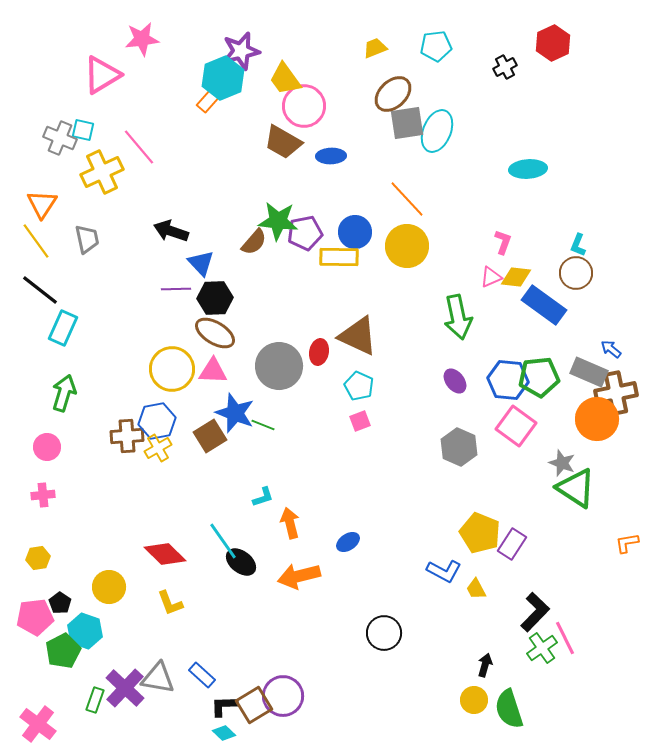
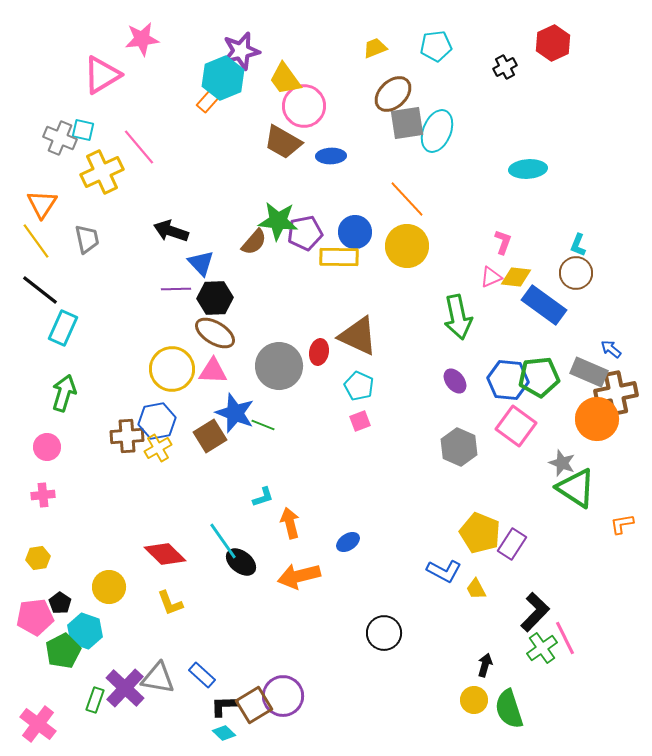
orange L-shape at (627, 543): moved 5 px left, 19 px up
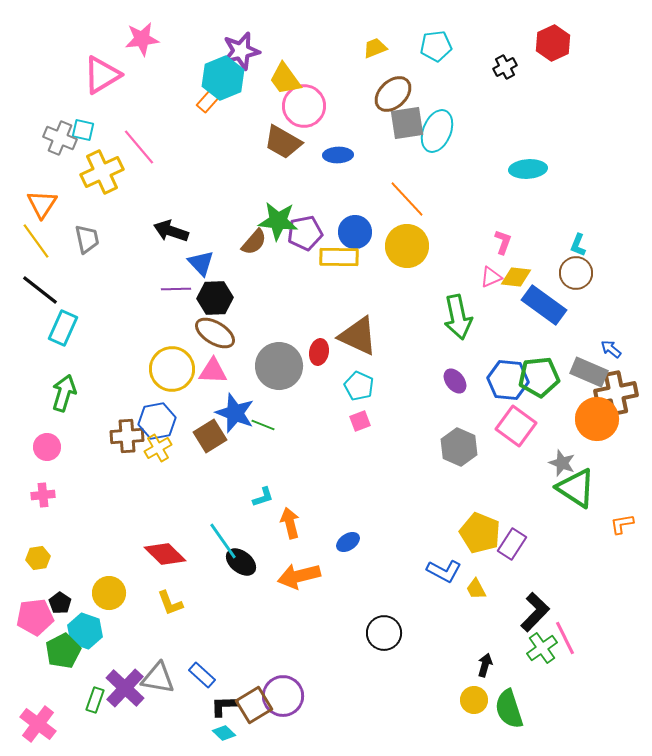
blue ellipse at (331, 156): moved 7 px right, 1 px up
yellow circle at (109, 587): moved 6 px down
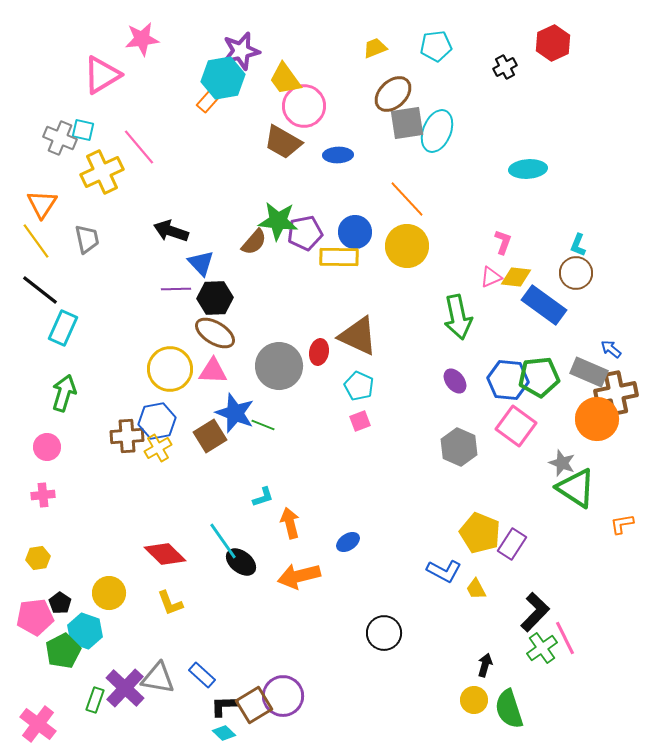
cyan hexagon at (223, 78): rotated 12 degrees clockwise
yellow circle at (172, 369): moved 2 px left
